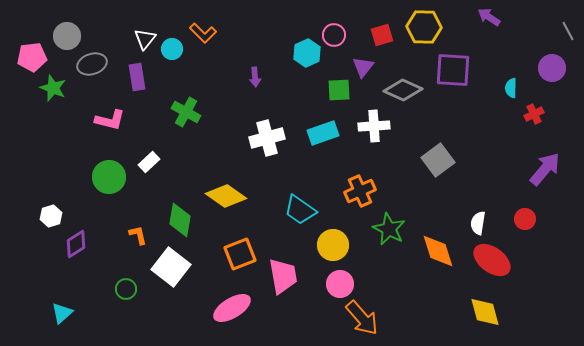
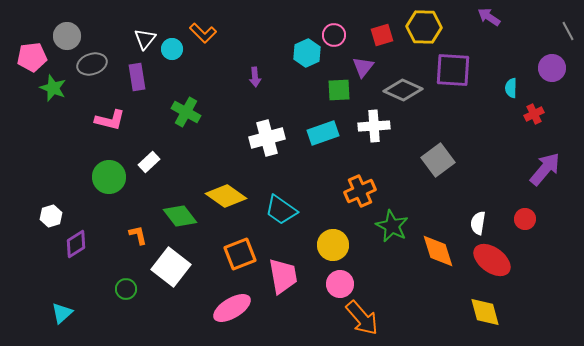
cyan trapezoid at (300, 210): moved 19 px left
green diamond at (180, 220): moved 4 px up; rotated 48 degrees counterclockwise
green star at (389, 229): moved 3 px right, 3 px up
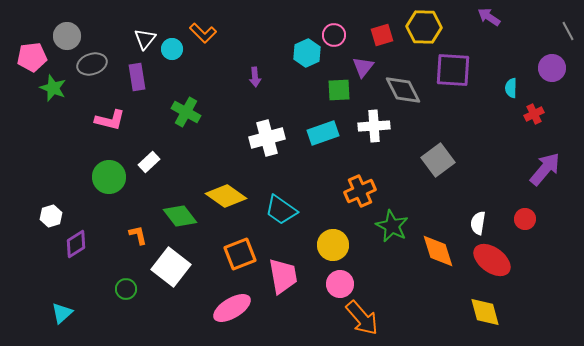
gray diamond at (403, 90): rotated 39 degrees clockwise
